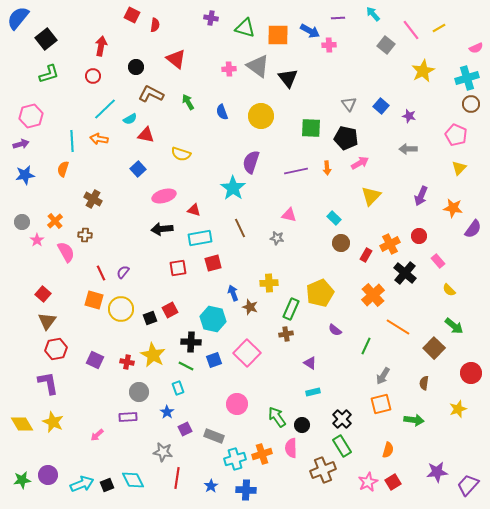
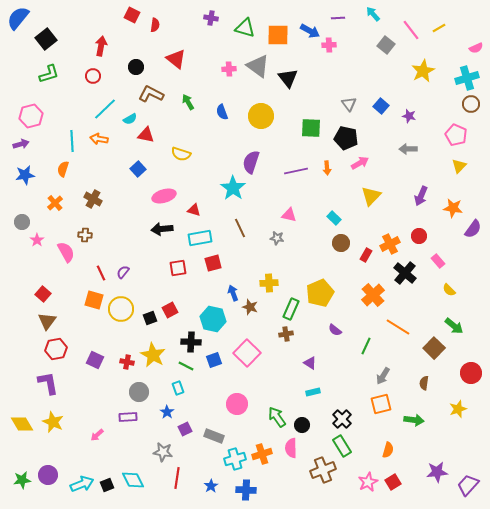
yellow triangle at (459, 168): moved 2 px up
orange cross at (55, 221): moved 18 px up
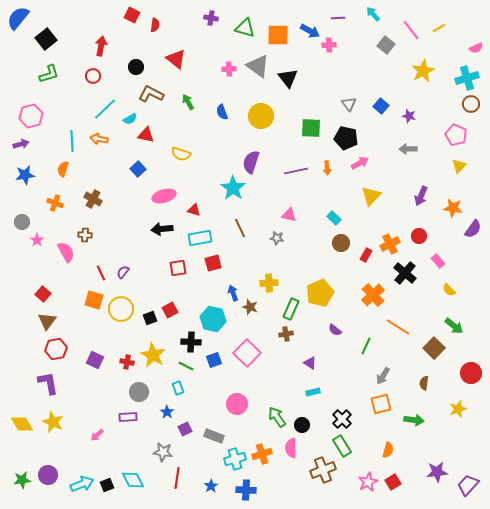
orange cross at (55, 203): rotated 28 degrees counterclockwise
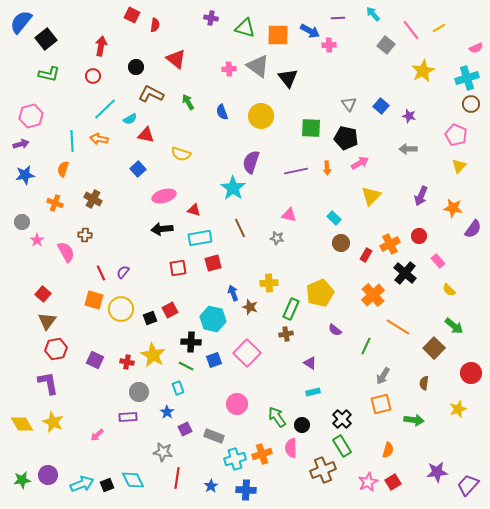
blue semicircle at (18, 18): moved 3 px right, 4 px down
green L-shape at (49, 74): rotated 30 degrees clockwise
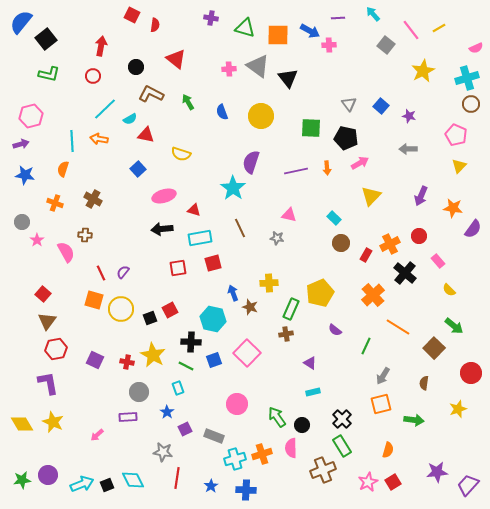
blue star at (25, 175): rotated 18 degrees clockwise
